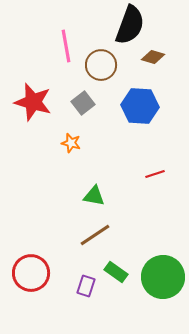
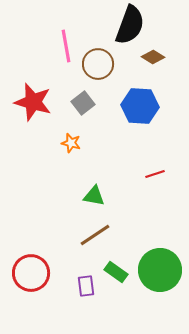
brown diamond: rotated 15 degrees clockwise
brown circle: moved 3 px left, 1 px up
green circle: moved 3 px left, 7 px up
purple rectangle: rotated 25 degrees counterclockwise
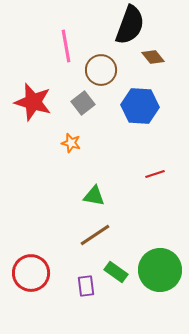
brown diamond: rotated 20 degrees clockwise
brown circle: moved 3 px right, 6 px down
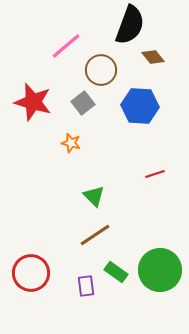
pink line: rotated 60 degrees clockwise
green triangle: rotated 35 degrees clockwise
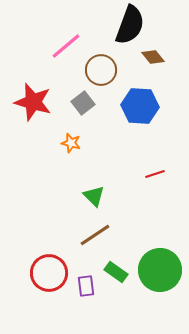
red circle: moved 18 px right
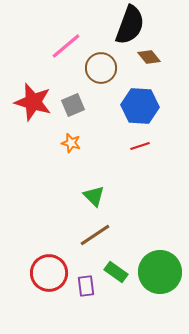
brown diamond: moved 4 px left
brown circle: moved 2 px up
gray square: moved 10 px left, 2 px down; rotated 15 degrees clockwise
red line: moved 15 px left, 28 px up
green circle: moved 2 px down
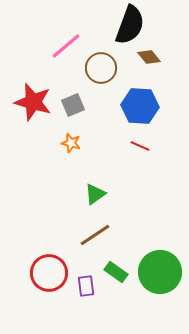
red line: rotated 42 degrees clockwise
green triangle: moved 1 px right, 2 px up; rotated 40 degrees clockwise
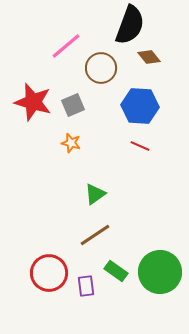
green rectangle: moved 1 px up
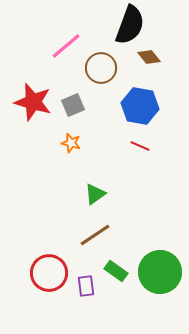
blue hexagon: rotated 6 degrees clockwise
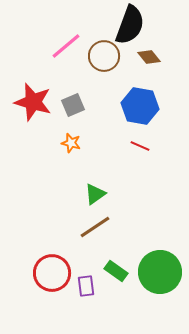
brown circle: moved 3 px right, 12 px up
brown line: moved 8 px up
red circle: moved 3 px right
